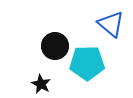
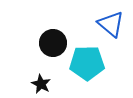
black circle: moved 2 px left, 3 px up
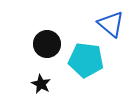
black circle: moved 6 px left, 1 px down
cyan pentagon: moved 1 px left, 3 px up; rotated 8 degrees clockwise
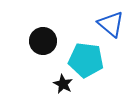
black circle: moved 4 px left, 3 px up
black star: moved 22 px right
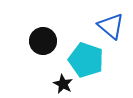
blue triangle: moved 2 px down
cyan pentagon: rotated 12 degrees clockwise
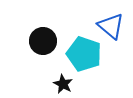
cyan pentagon: moved 2 px left, 6 px up
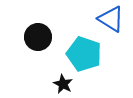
blue triangle: moved 7 px up; rotated 8 degrees counterclockwise
black circle: moved 5 px left, 4 px up
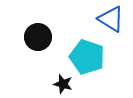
cyan pentagon: moved 3 px right, 3 px down
black star: rotated 12 degrees counterclockwise
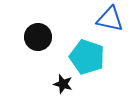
blue triangle: moved 1 px left; rotated 20 degrees counterclockwise
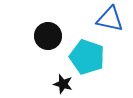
black circle: moved 10 px right, 1 px up
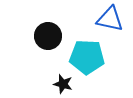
cyan pentagon: rotated 16 degrees counterclockwise
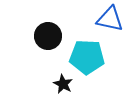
black star: rotated 12 degrees clockwise
